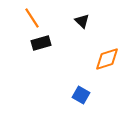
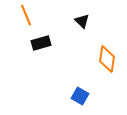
orange line: moved 6 px left, 3 px up; rotated 10 degrees clockwise
orange diamond: rotated 64 degrees counterclockwise
blue square: moved 1 px left, 1 px down
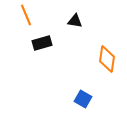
black triangle: moved 7 px left; rotated 35 degrees counterclockwise
black rectangle: moved 1 px right
blue square: moved 3 px right, 3 px down
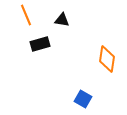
black triangle: moved 13 px left, 1 px up
black rectangle: moved 2 px left, 1 px down
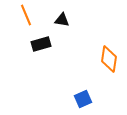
black rectangle: moved 1 px right
orange diamond: moved 2 px right
blue square: rotated 36 degrees clockwise
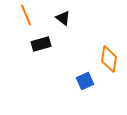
black triangle: moved 1 px right, 2 px up; rotated 28 degrees clockwise
blue square: moved 2 px right, 18 px up
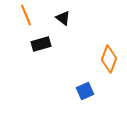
orange diamond: rotated 12 degrees clockwise
blue square: moved 10 px down
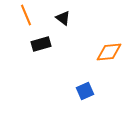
orange diamond: moved 7 px up; rotated 64 degrees clockwise
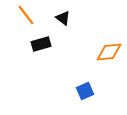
orange line: rotated 15 degrees counterclockwise
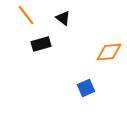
blue square: moved 1 px right, 3 px up
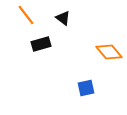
orange diamond: rotated 56 degrees clockwise
blue square: rotated 12 degrees clockwise
